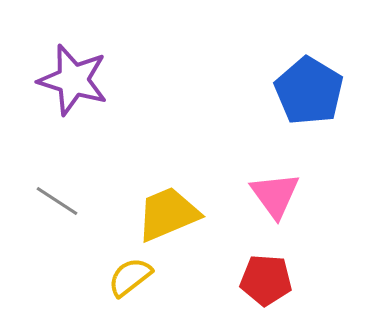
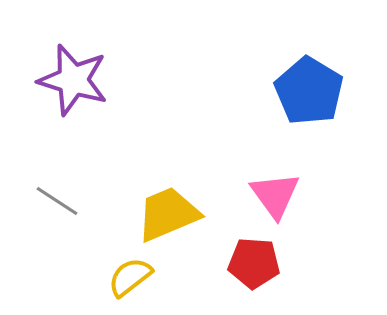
red pentagon: moved 12 px left, 17 px up
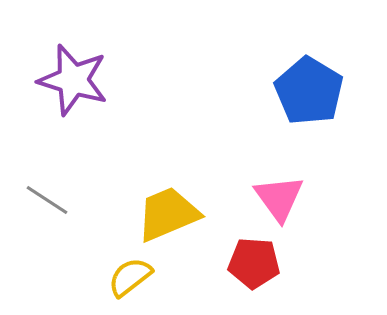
pink triangle: moved 4 px right, 3 px down
gray line: moved 10 px left, 1 px up
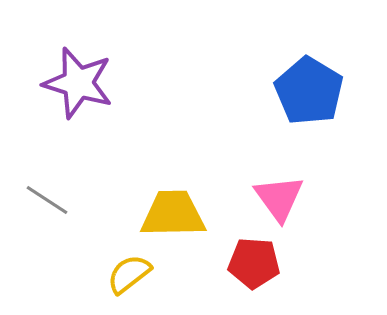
purple star: moved 5 px right, 3 px down
yellow trapezoid: moved 5 px right; rotated 22 degrees clockwise
yellow semicircle: moved 1 px left, 3 px up
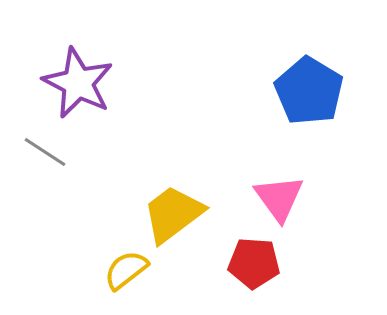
purple star: rotated 10 degrees clockwise
gray line: moved 2 px left, 48 px up
yellow trapezoid: rotated 36 degrees counterclockwise
yellow semicircle: moved 3 px left, 4 px up
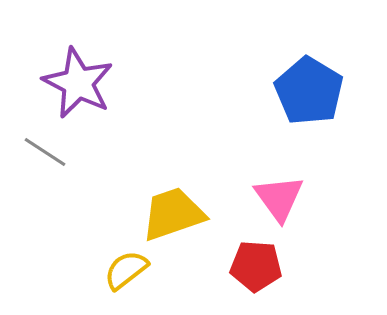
yellow trapezoid: rotated 18 degrees clockwise
red pentagon: moved 2 px right, 3 px down
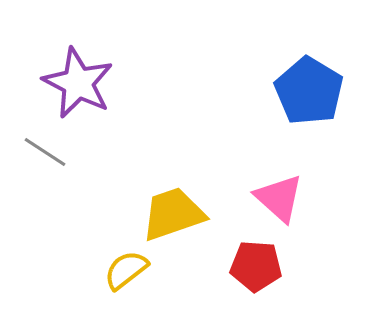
pink triangle: rotated 12 degrees counterclockwise
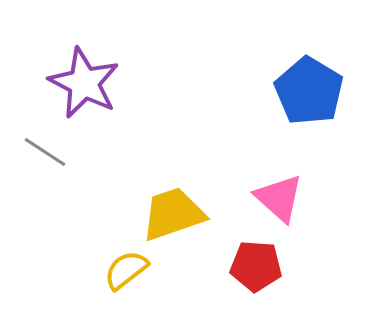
purple star: moved 6 px right
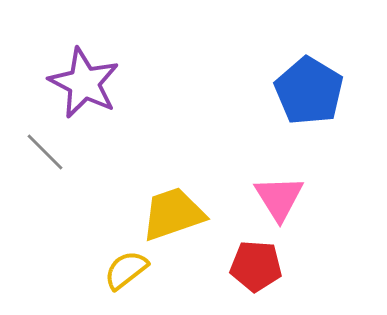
gray line: rotated 12 degrees clockwise
pink triangle: rotated 16 degrees clockwise
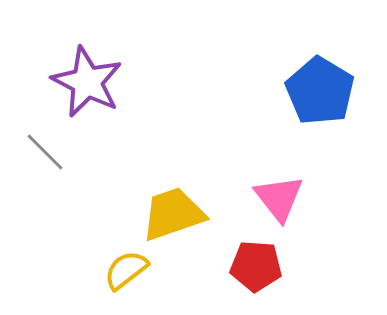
purple star: moved 3 px right, 1 px up
blue pentagon: moved 11 px right
pink triangle: rotated 6 degrees counterclockwise
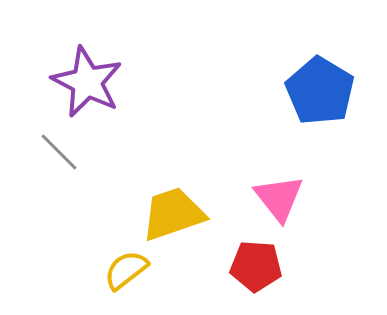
gray line: moved 14 px right
